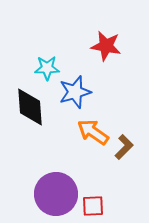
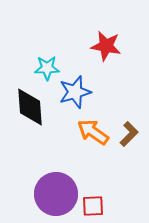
brown L-shape: moved 5 px right, 13 px up
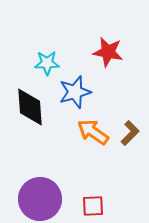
red star: moved 2 px right, 6 px down
cyan star: moved 5 px up
brown L-shape: moved 1 px right, 1 px up
purple circle: moved 16 px left, 5 px down
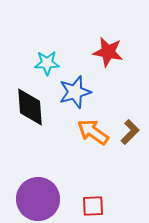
brown L-shape: moved 1 px up
purple circle: moved 2 px left
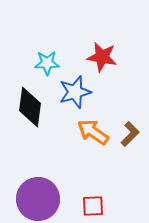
red star: moved 6 px left, 5 px down
black diamond: rotated 12 degrees clockwise
brown L-shape: moved 2 px down
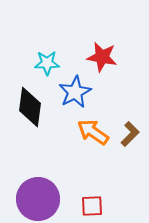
blue star: rotated 12 degrees counterclockwise
red square: moved 1 px left
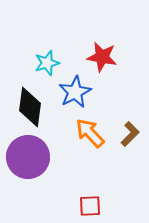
cyan star: rotated 15 degrees counterclockwise
orange arrow: moved 3 px left, 1 px down; rotated 12 degrees clockwise
purple circle: moved 10 px left, 42 px up
red square: moved 2 px left
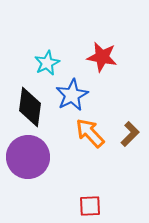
cyan star: rotated 10 degrees counterclockwise
blue star: moved 3 px left, 3 px down
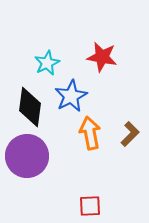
blue star: moved 1 px left, 1 px down
orange arrow: rotated 32 degrees clockwise
purple circle: moved 1 px left, 1 px up
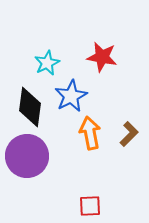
brown L-shape: moved 1 px left
